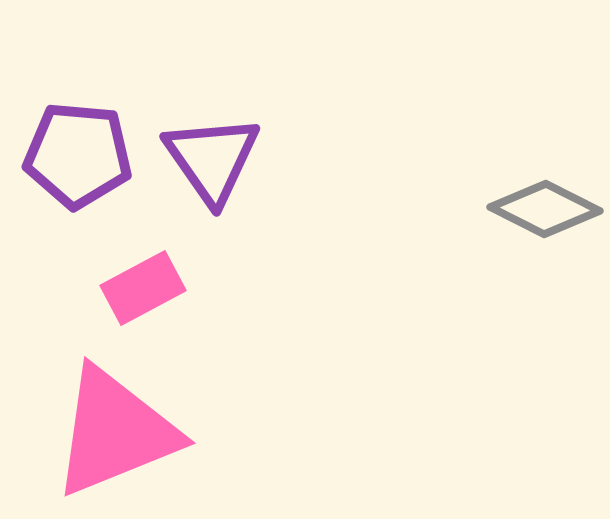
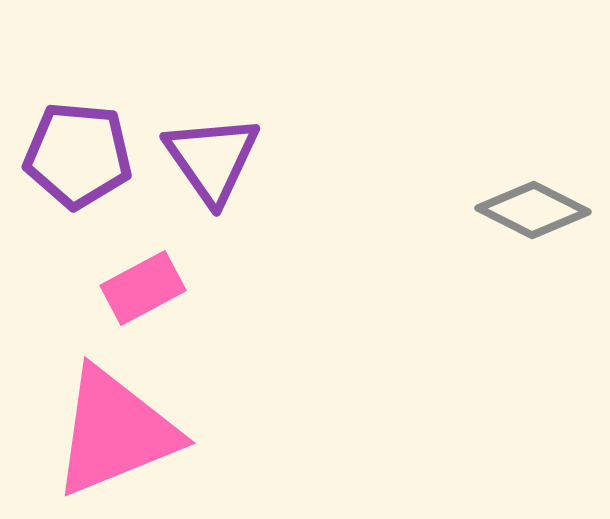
gray diamond: moved 12 px left, 1 px down
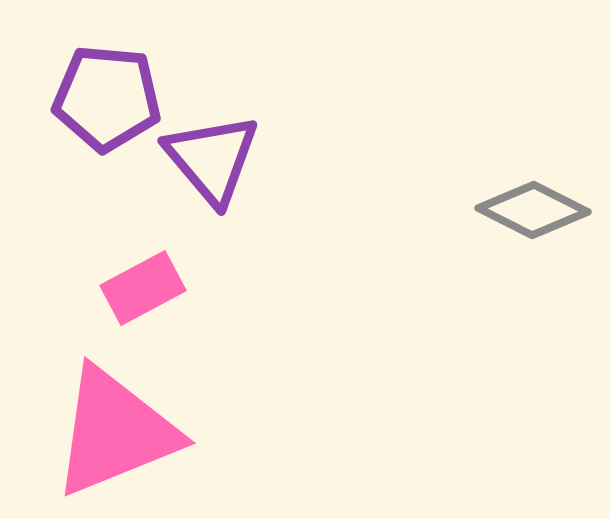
purple pentagon: moved 29 px right, 57 px up
purple triangle: rotated 5 degrees counterclockwise
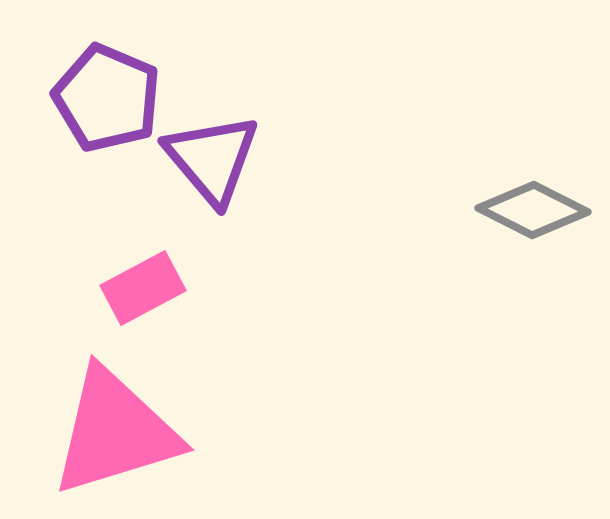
purple pentagon: rotated 18 degrees clockwise
pink triangle: rotated 5 degrees clockwise
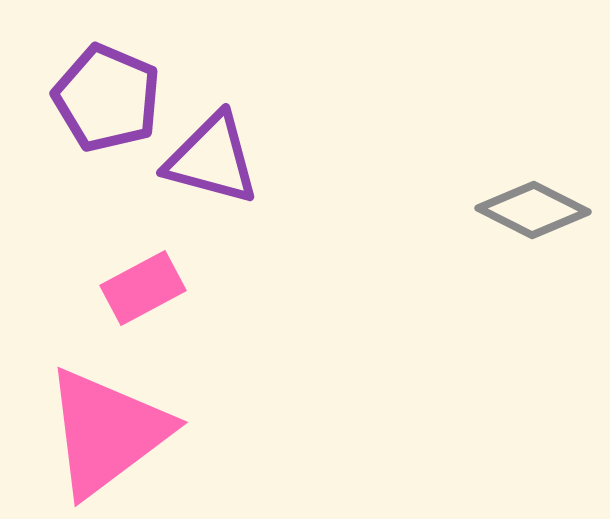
purple triangle: rotated 35 degrees counterclockwise
pink triangle: moved 8 px left; rotated 20 degrees counterclockwise
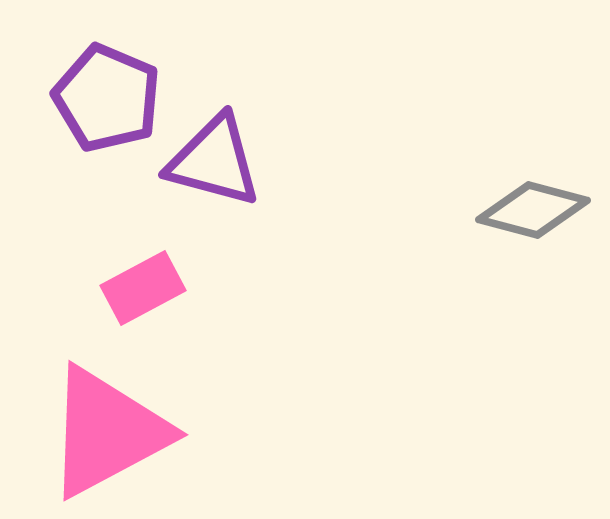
purple triangle: moved 2 px right, 2 px down
gray diamond: rotated 12 degrees counterclockwise
pink triangle: rotated 9 degrees clockwise
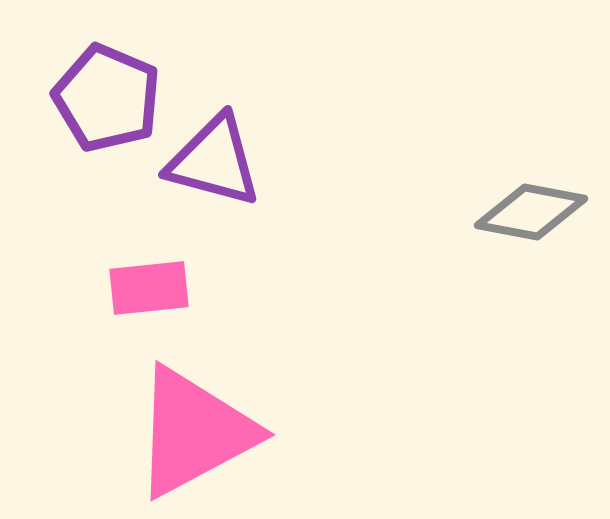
gray diamond: moved 2 px left, 2 px down; rotated 4 degrees counterclockwise
pink rectangle: moved 6 px right; rotated 22 degrees clockwise
pink triangle: moved 87 px right
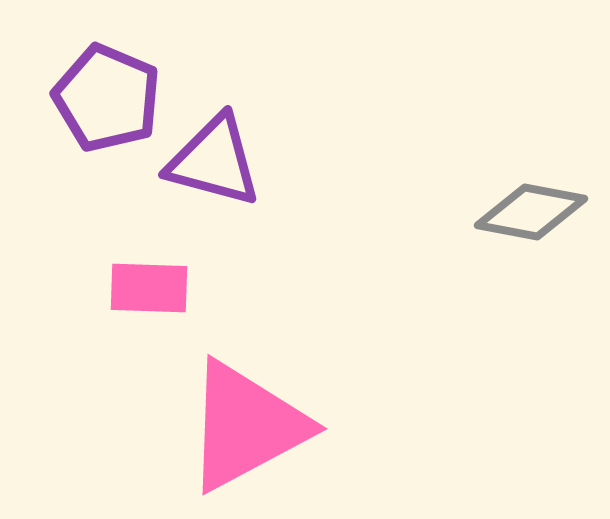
pink rectangle: rotated 8 degrees clockwise
pink triangle: moved 52 px right, 6 px up
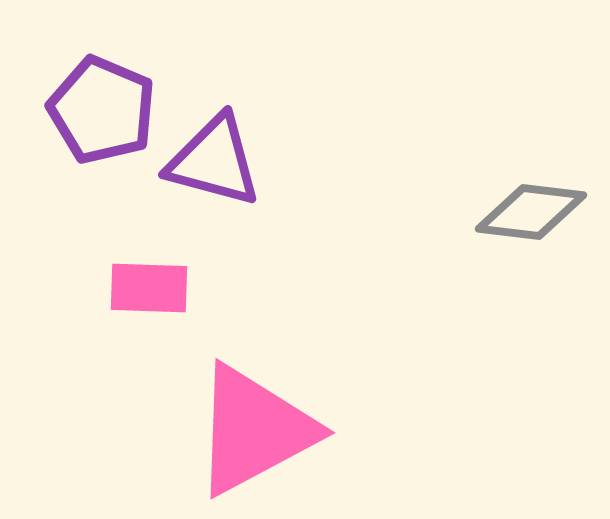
purple pentagon: moved 5 px left, 12 px down
gray diamond: rotated 4 degrees counterclockwise
pink triangle: moved 8 px right, 4 px down
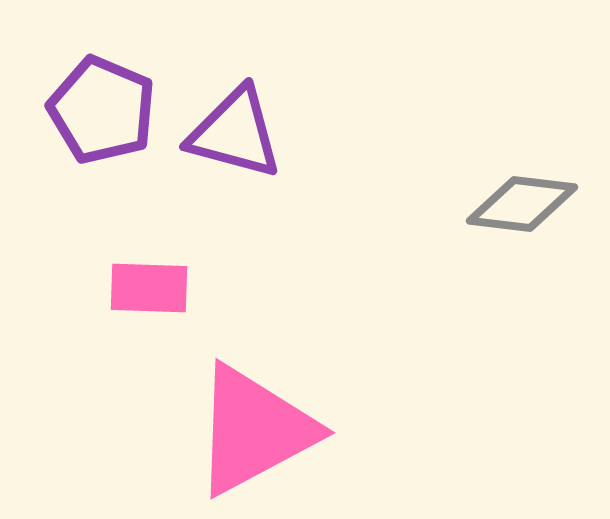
purple triangle: moved 21 px right, 28 px up
gray diamond: moved 9 px left, 8 px up
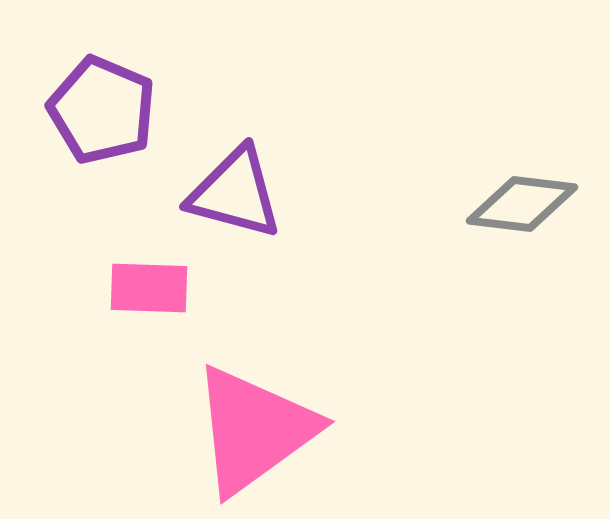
purple triangle: moved 60 px down
pink triangle: rotated 8 degrees counterclockwise
